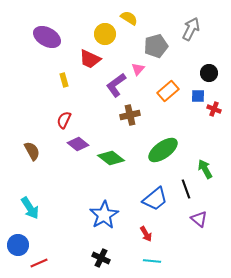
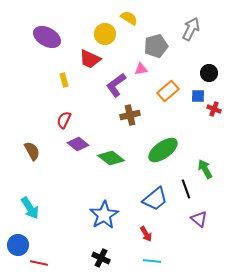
pink triangle: moved 3 px right; rotated 40 degrees clockwise
red line: rotated 36 degrees clockwise
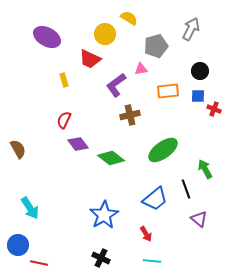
black circle: moved 9 px left, 2 px up
orange rectangle: rotated 35 degrees clockwise
purple diamond: rotated 15 degrees clockwise
brown semicircle: moved 14 px left, 2 px up
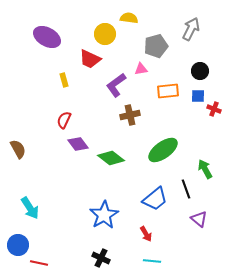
yellow semicircle: rotated 24 degrees counterclockwise
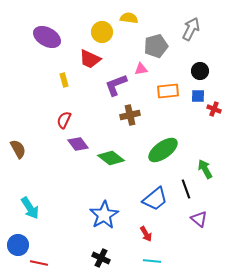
yellow circle: moved 3 px left, 2 px up
purple L-shape: rotated 15 degrees clockwise
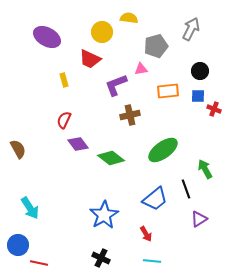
purple triangle: rotated 48 degrees clockwise
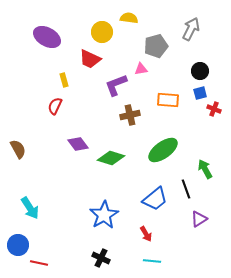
orange rectangle: moved 9 px down; rotated 10 degrees clockwise
blue square: moved 2 px right, 3 px up; rotated 16 degrees counterclockwise
red semicircle: moved 9 px left, 14 px up
green diamond: rotated 20 degrees counterclockwise
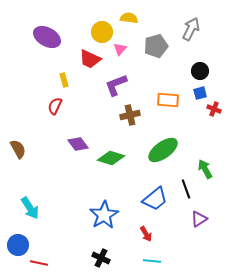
pink triangle: moved 21 px left, 20 px up; rotated 40 degrees counterclockwise
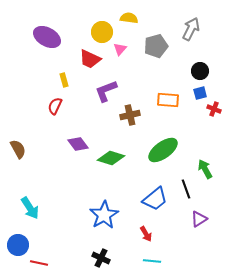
purple L-shape: moved 10 px left, 6 px down
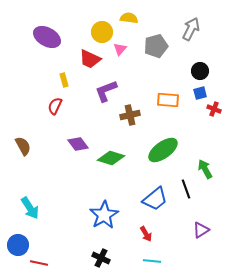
brown semicircle: moved 5 px right, 3 px up
purple triangle: moved 2 px right, 11 px down
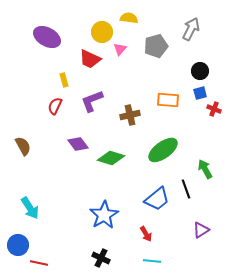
purple L-shape: moved 14 px left, 10 px down
blue trapezoid: moved 2 px right
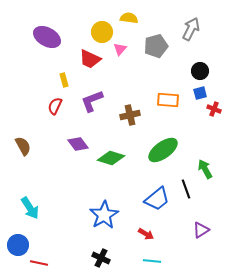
red arrow: rotated 28 degrees counterclockwise
